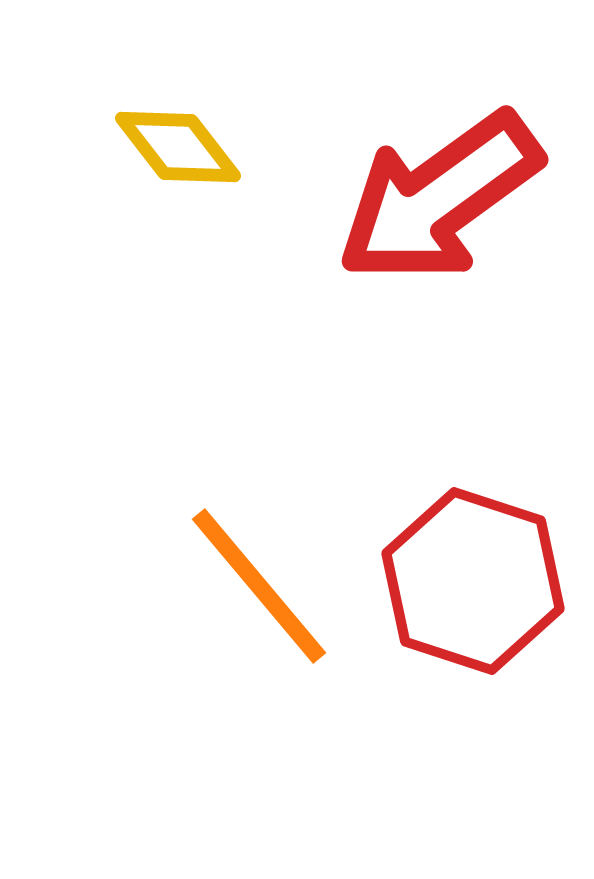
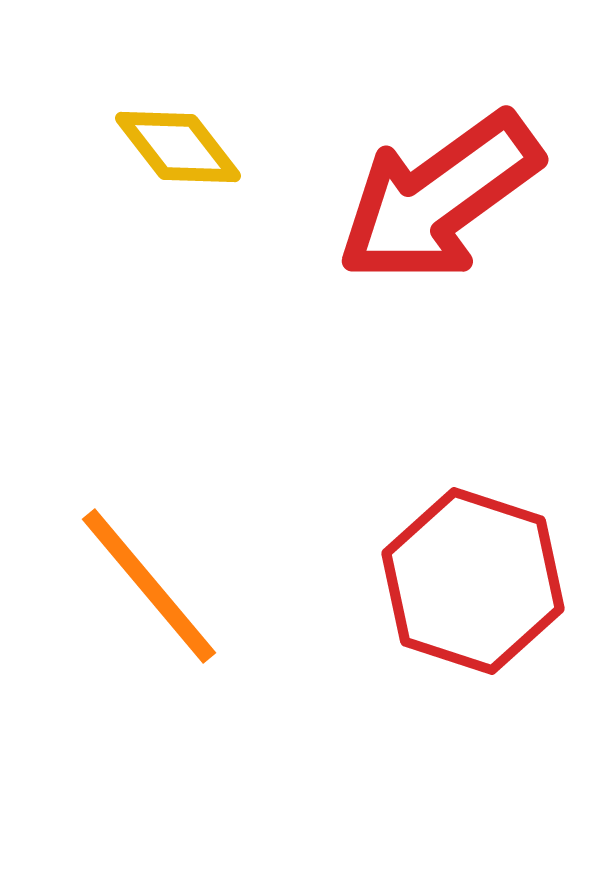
orange line: moved 110 px left
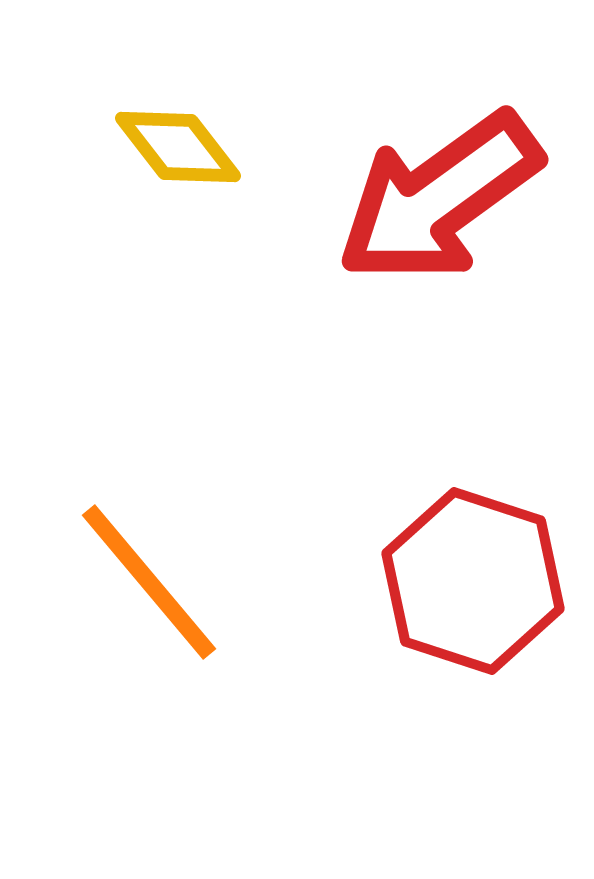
orange line: moved 4 px up
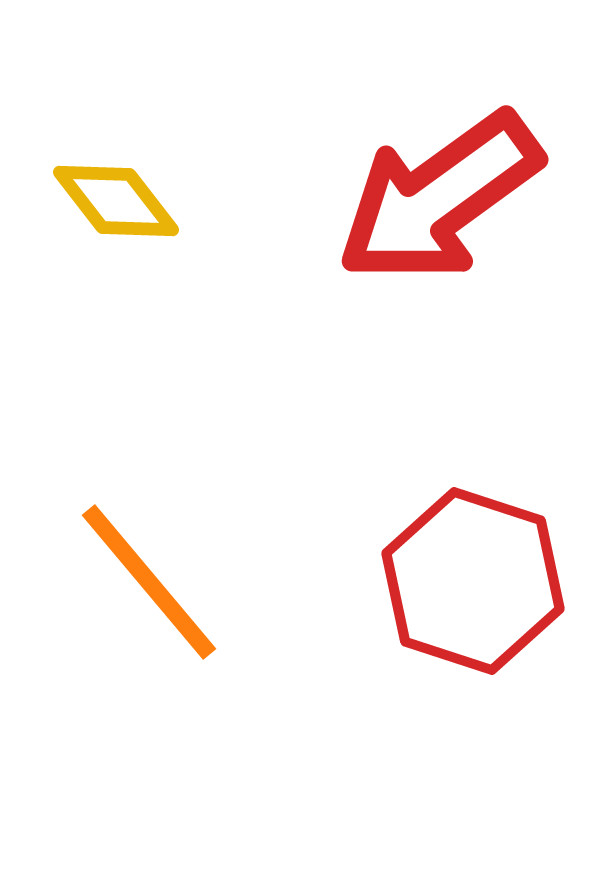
yellow diamond: moved 62 px left, 54 px down
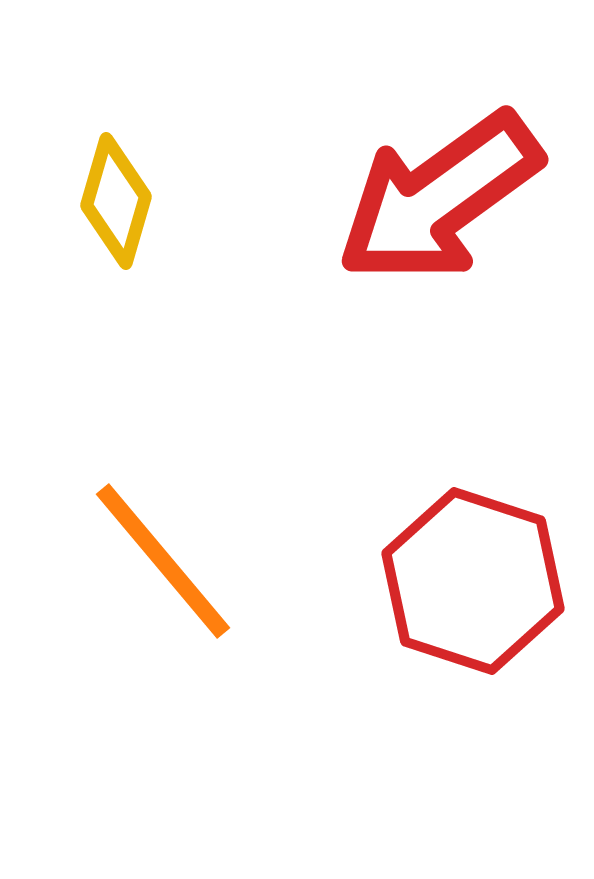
yellow diamond: rotated 54 degrees clockwise
orange line: moved 14 px right, 21 px up
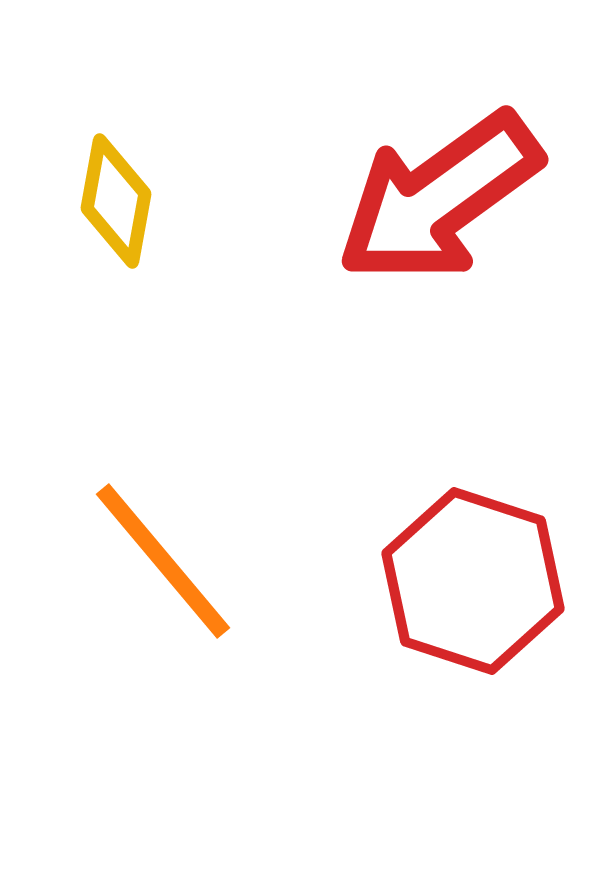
yellow diamond: rotated 6 degrees counterclockwise
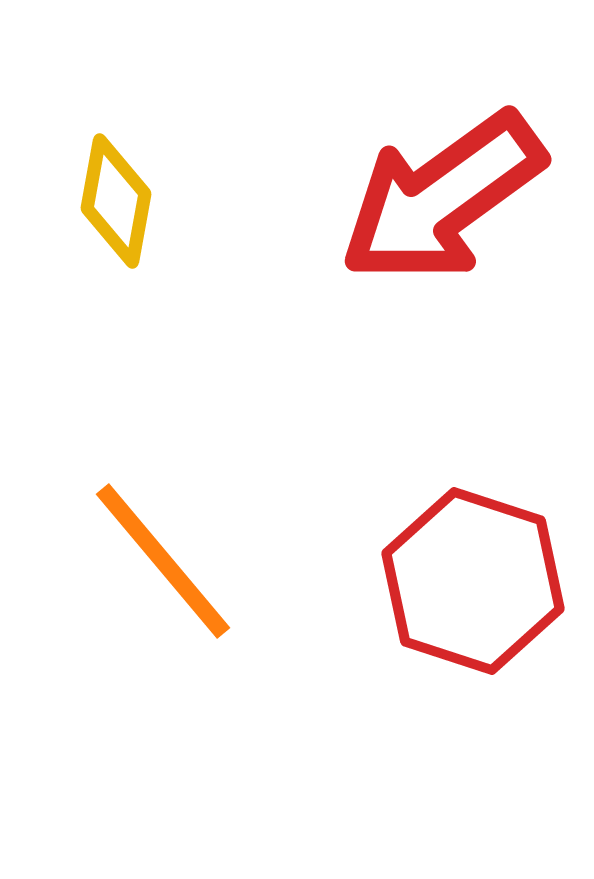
red arrow: moved 3 px right
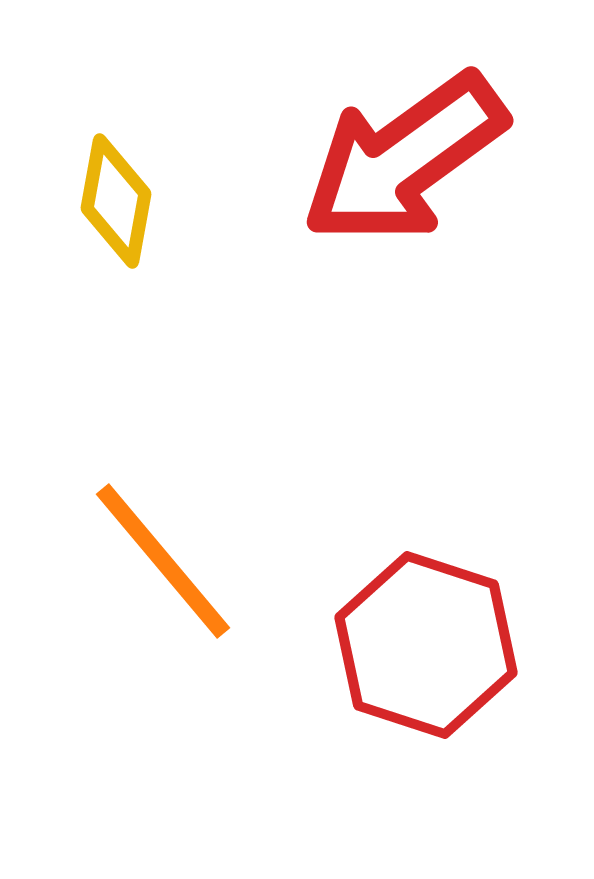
red arrow: moved 38 px left, 39 px up
red hexagon: moved 47 px left, 64 px down
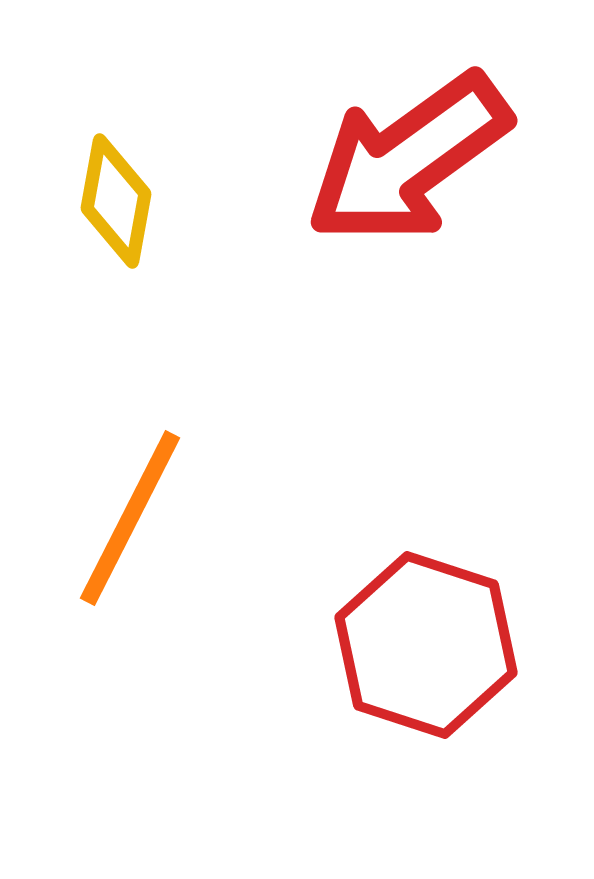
red arrow: moved 4 px right
orange line: moved 33 px left, 43 px up; rotated 67 degrees clockwise
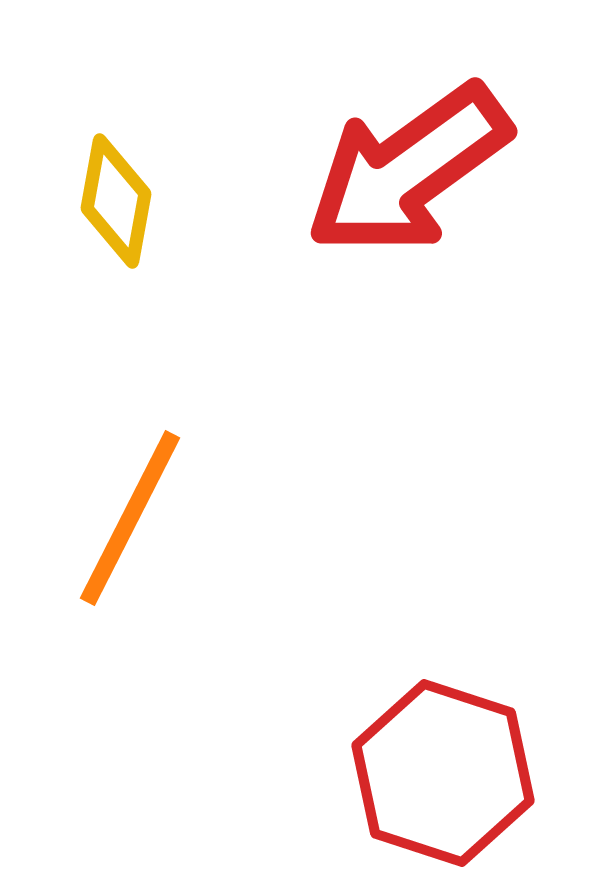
red arrow: moved 11 px down
red hexagon: moved 17 px right, 128 px down
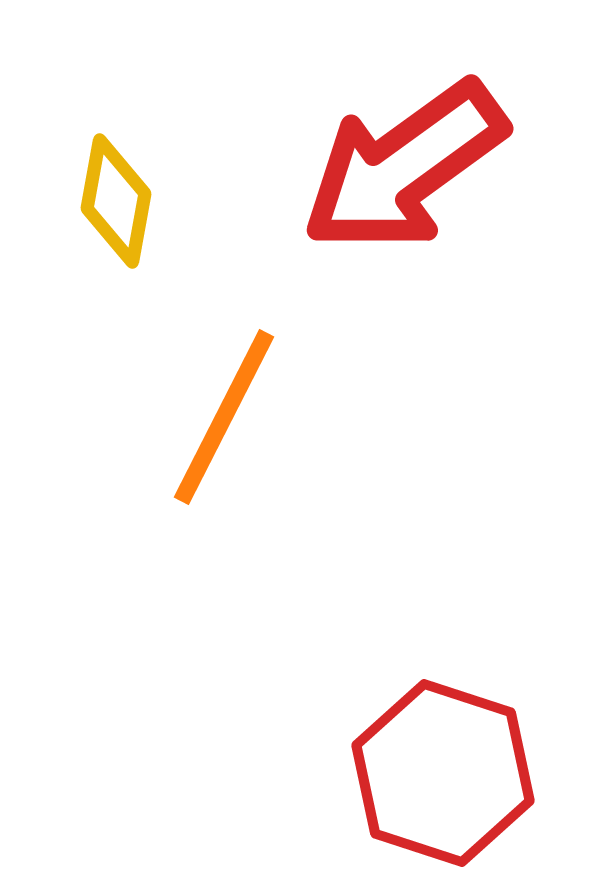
red arrow: moved 4 px left, 3 px up
orange line: moved 94 px right, 101 px up
